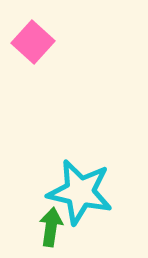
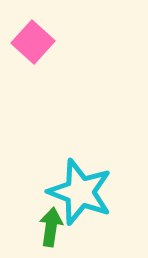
cyan star: rotated 8 degrees clockwise
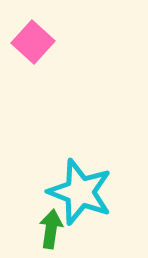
green arrow: moved 2 px down
